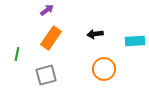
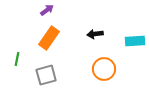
orange rectangle: moved 2 px left
green line: moved 5 px down
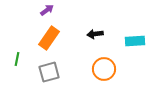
gray square: moved 3 px right, 3 px up
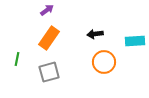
orange circle: moved 7 px up
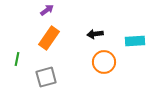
gray square: moved 3 px left, 5 px down
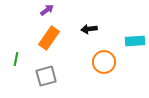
black arrow: moved 6 px left, 5 px up
green line: moved 1 px left
gray square: moved 1 px up
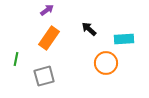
black arrow: rotated 49 degrees clockwise
cyan rectangle: moved 11 px left, 2 px up
orange circle: moved 2 px right, 1 px down
gray square: moved 2 px left
